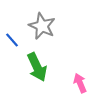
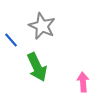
blue line: moved 1 px left
pink arrow: moved 3 px right, 1 px up; rotated 18 degrees clockwise
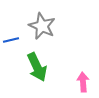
blue line: rotated 63 degrees counterclockwise
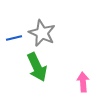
gray star: moved 7 px down
blue line: moved 3 px right, 2 px up
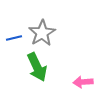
gray star: rotated 16 degrees clockwise
pink arrow: rotated 90 degrees counterclockwise
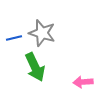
gray star: rotated 24 degrees counterclockwise
green arrow: moved 2 px left
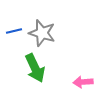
blue line: moved 7 px up
green arrow: moved 1 px down
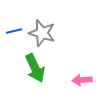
pink arrow: moved 1 px left, 2 px up
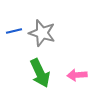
green arrow: moved 5 px right, 5 px down
pink arrow: moved 5 px left, 5 px up
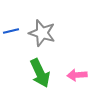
blue line: moved 3 px left
